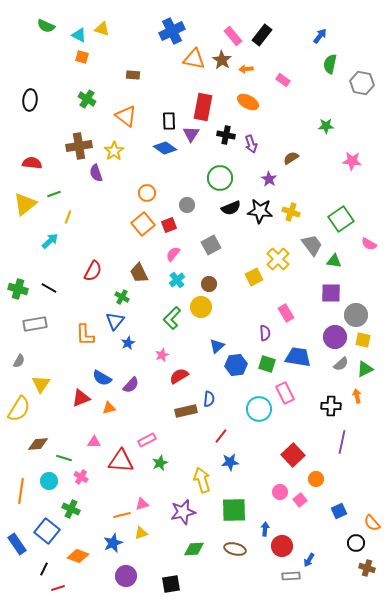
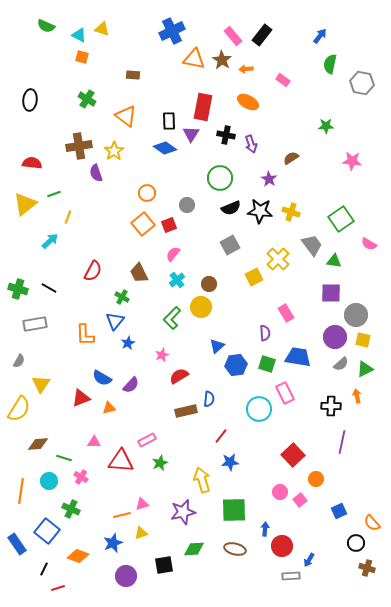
gray square at (211, 245): moved 19 px right
black square at (171, 584): moved 7 px left, 19 px up
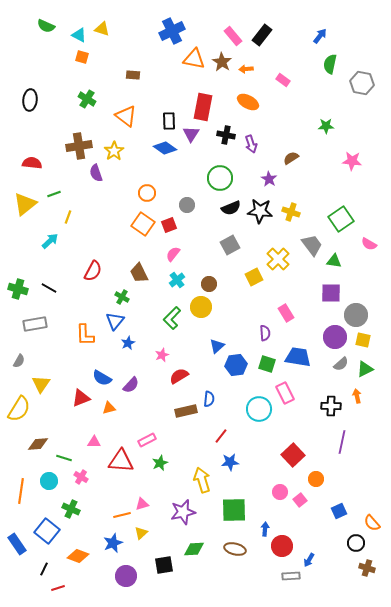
brown star at (222, 60): moved 2 px down
orange square at (143, 224): rotated 15 degrees counterclockwise
yellow triangle at (141, 533): rotated 24 degrees counterclockwise
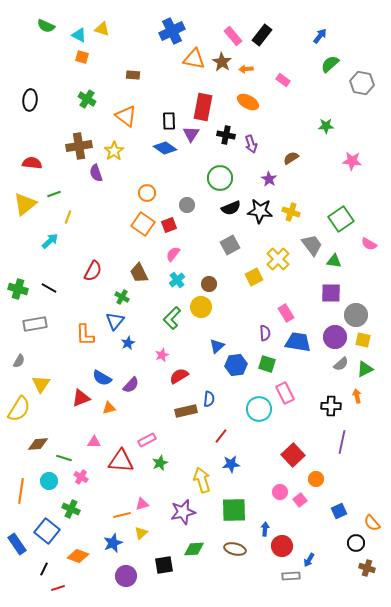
green semicircle at (330, 64): rotated 36 degrees clockwise
blue trapezoid at (298, 357): moved 15 px up
blue star at (230, 462): moved 1 px right, 2 px down
